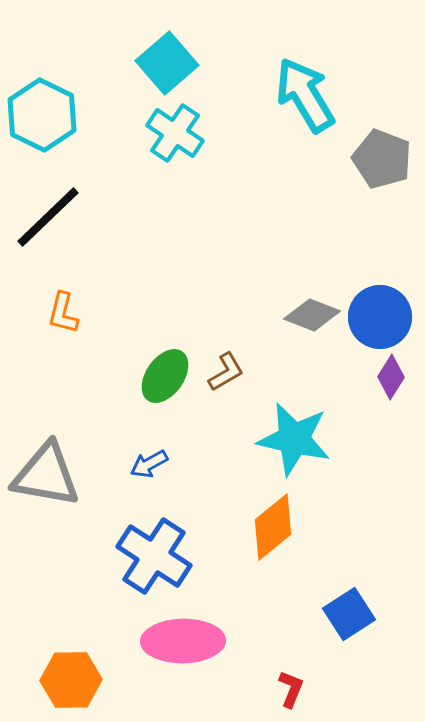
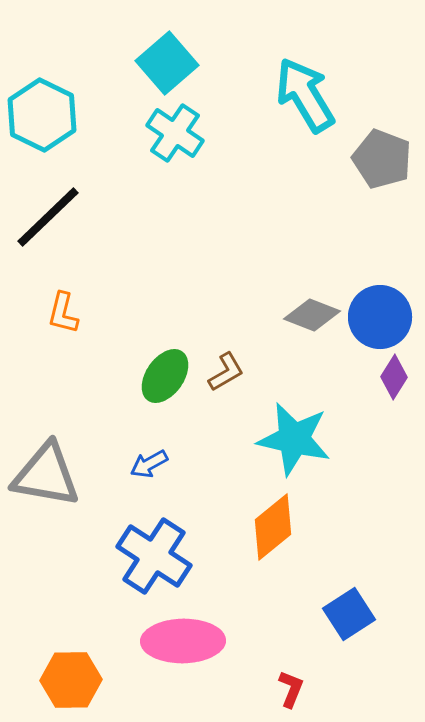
purple diamond: moved 3 px right
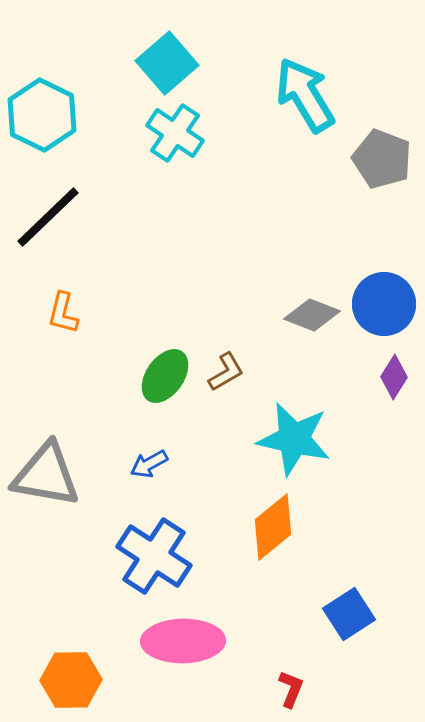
blue circle: moved 4 px right, 13 px up
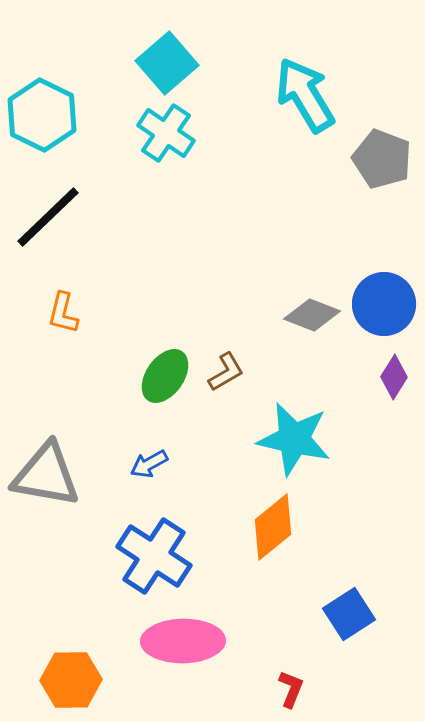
cyan cross: moved 9 px left
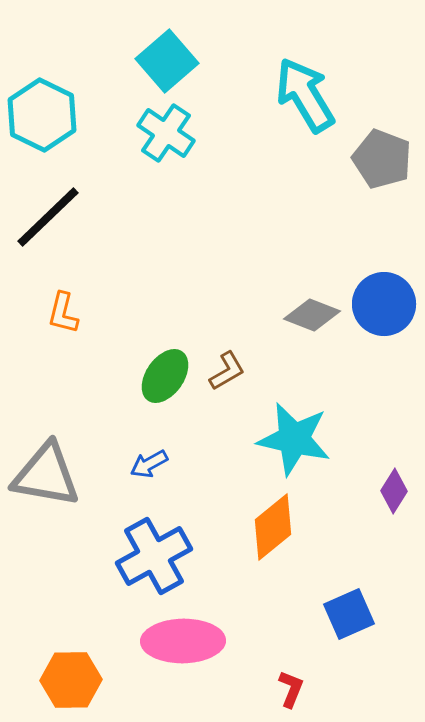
cyan square: moved 2 px up
brown L-shape: moved 1 px right, 1 px up
purple diamond: moved 114 px down
blue cross: rotated 28 degrees clockwise
blue square: rotated 9 degrees clockwise
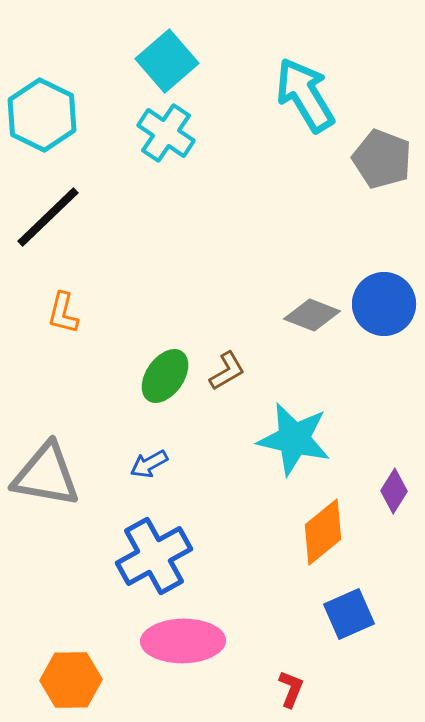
orange diamond: moved 50 px right, 5 px down
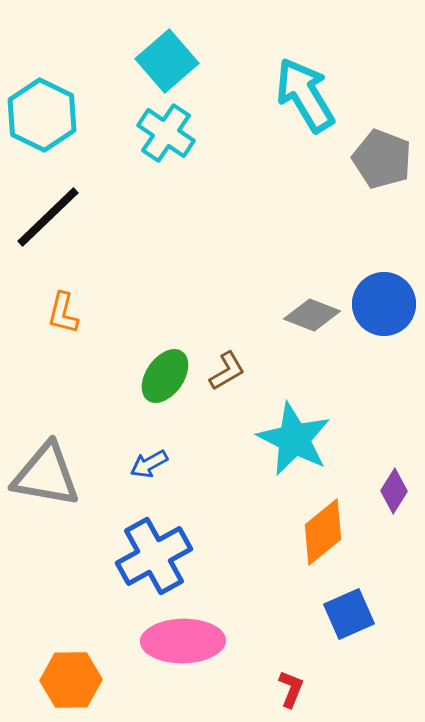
cyan star: rotated 14 degrees clockwise
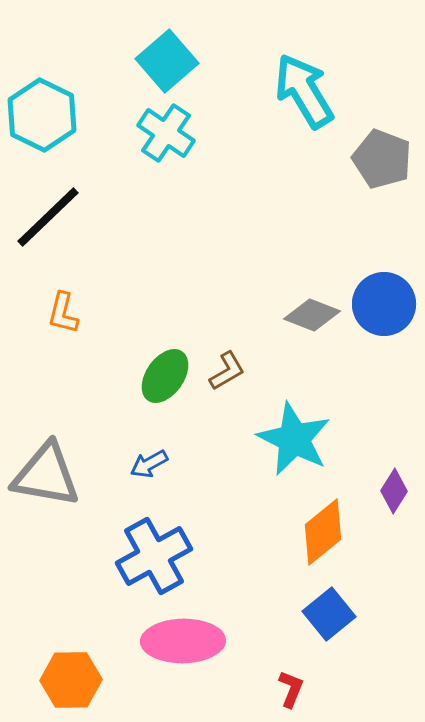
cyan arrow: moved 1 px left, 4 px up
blue square: moved 20 px left; rotated 15 degrees counterclockwise
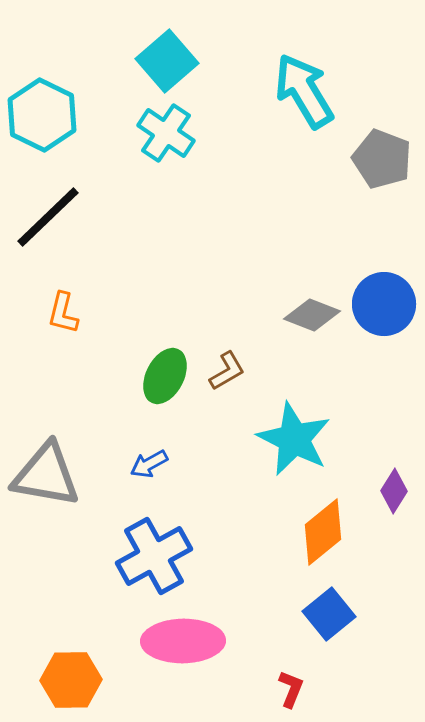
green ellipse: rotated 8 degrees counterclockwise
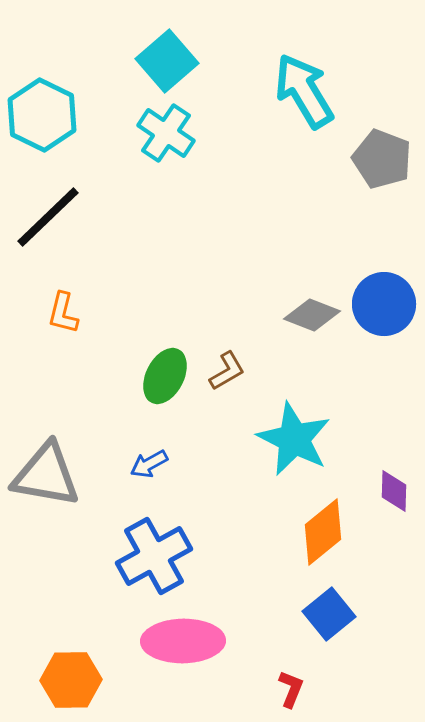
purple diamond: rotated 30 degrees counterclockwise
